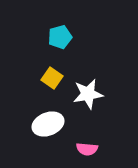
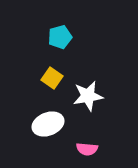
white star: moved 2 px down
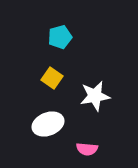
white star: moved 7 px right
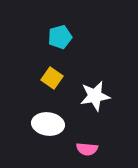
white ellipse: rotated 28 degrees clockwise
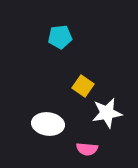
cyan pentagon: rotated 10 degrees clockwise
yellow square: moved 31 px right, 8 px down
white star: moved 12 px right, 17 px down
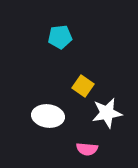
white ellipse: moved 8 px up
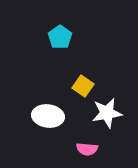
cyan pentagon: rotated 30 degrees counterclockwise
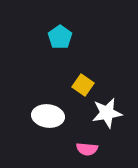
yellow square: moved 1 px up
